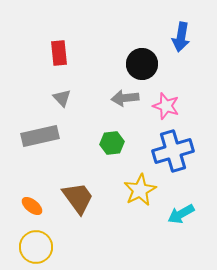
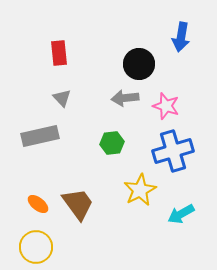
black circle: moved 3 px left
brown trapezoid: moved 6 px down
orange ellipse: moved 6 px right, 2 px up
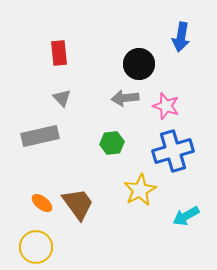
orange ellipse: moved 4 px right, 1 px up
cyan arrow: moved 5 px right, 2 px down
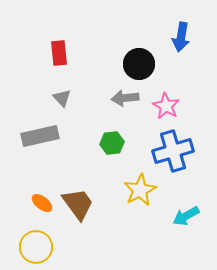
pink star: rotated 12 degrees clockwise
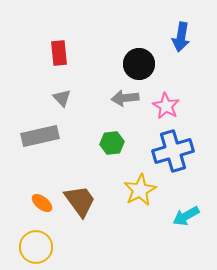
brown trapezoid: moved 2 px right, 3 px up
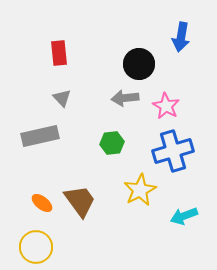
cyan arrow: moved 2 px left; rotated 8 degrees clockwise
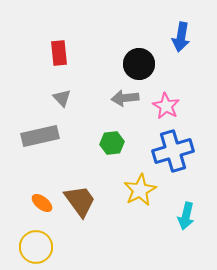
cyan arrow: moved 2 px right; rotated 56 degrees counterclockwise
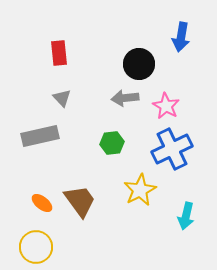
blue cross: moved 1 px left, 2 px up; rotated 9 degrees counterclockwise
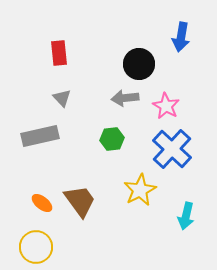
green hexagon: moved 4 px up
blue cross: rotated 21 degrees counterclockwise
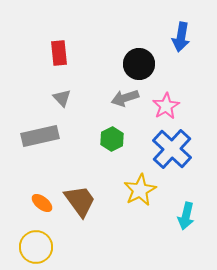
gray arrow: rotated 12 degrees counterclockwise
pink star: rotated 12 degrees clockwise
green hexagon: rotated 20 degrees counterclockwise
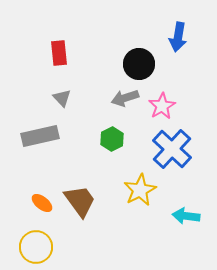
blue arrow: moved 3 px left
pink star: moved 4 px left
cyan arrow: rotated 84 degrees clockwise
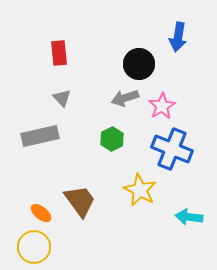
blue cross: rotated 21 degrees counterclockwise
yellow star: rotated 16 degrees counterclockwise
orange ellipse: moved 1 px left, 10 px down
cyan arrow: moved 3 px right, 1 px down
yellow circle: moved 2 px left
